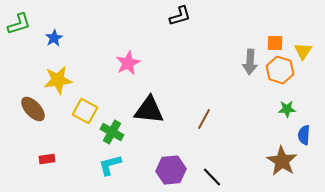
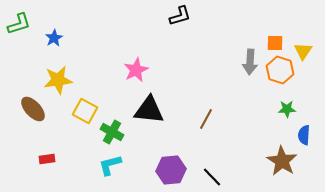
pink star: moved 8 px right, 7 px down
brown line: moved 2 px right
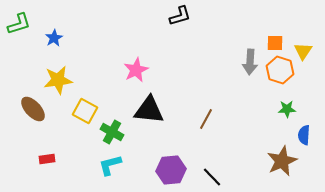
brown star: rotated 16 degrees clockwise
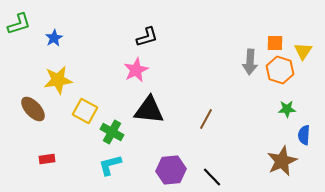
black L-shape: moved 33 px left, 21 px down
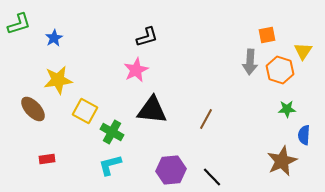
orange square: moved 8 px left, 8 px up; rotated 12 degrees counterclockwise
black triangle: moved 3 px right
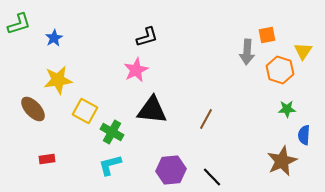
gray arrow: moved 3 px left, 10 px up
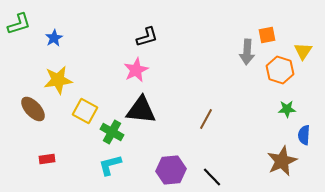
black triangle: moved 11 px left
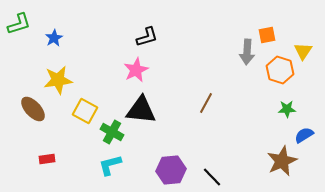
brown line: moved 16 px up
blue semicircle: rotated 54 degrees clockwise
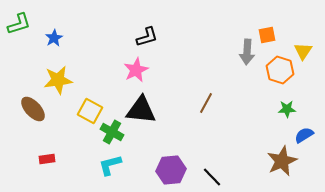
yellow square: moved 5 px right
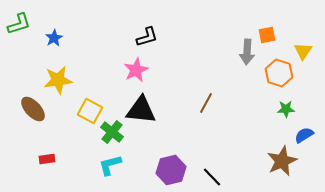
orange hexagon: moved 1 px left, 3 px down
green star: moved 1 px left
green cross: rotated 10 degrees clockwise
purple hexagon: rotated 8 degrees counterclockwise
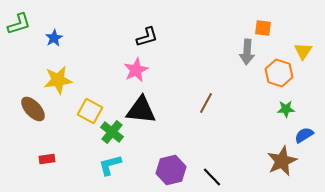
orange square: moved 4 px left, 7 px up; rotated 18 degrees clockwise
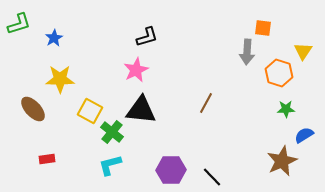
yellow star: moved 2 px right, 1 px up; rotated 8 degrees clockwise
purple hexagon: rotated 12 degrees clockwise
